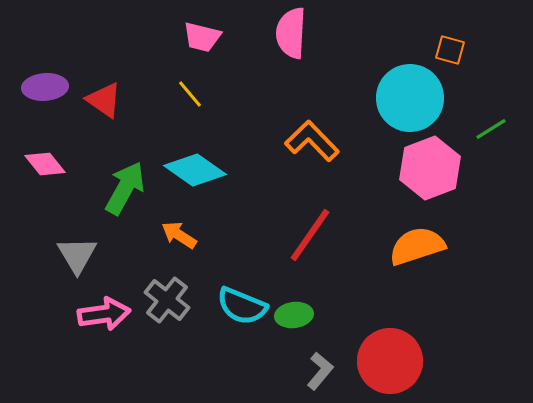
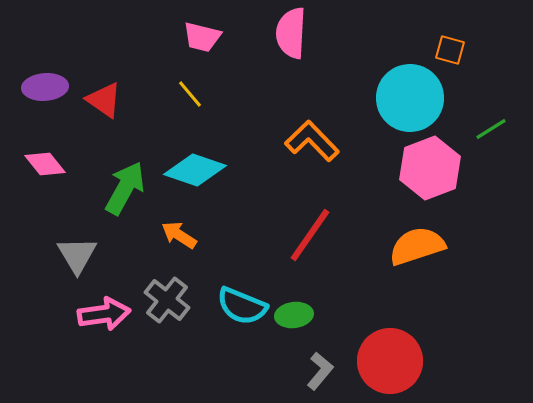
cyan diamond: rotated 16 degrees counterclockwise
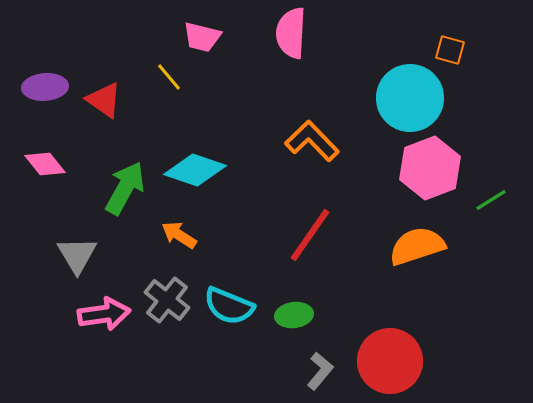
yellow line: moved 21 px left, 17 px up
green line: moved 71 px down
cyan semicircle: moved 13 px left
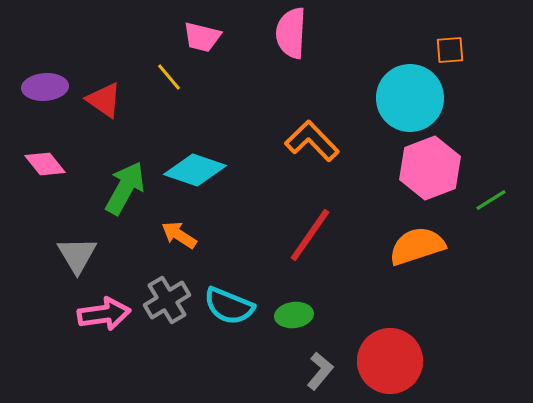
orange square: rotated 20 degrees counterclockwise
gray cross: rotated 21 degrees clockwise
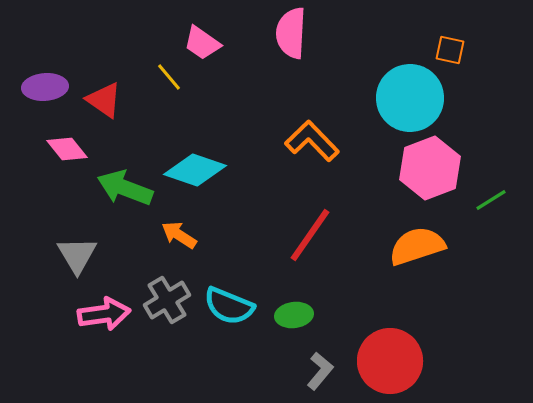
pink trapezoid: moved 6 px down; rotated 21 degrees clockwise
orange square: rotated 16 degrees clockwise
pink diamond: moved 22 px right, 15 px up
green arrow: rotated 98 degrees counterclockwise
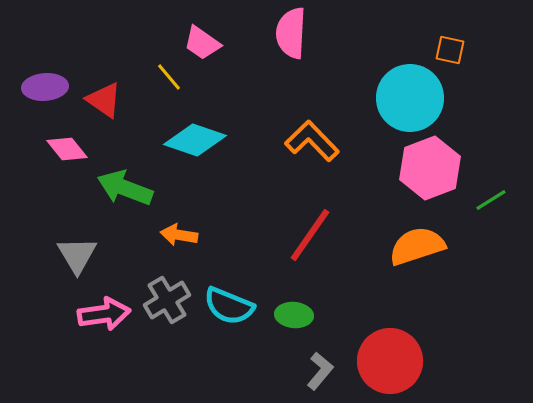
cyan diamond: moved 30 px up
orange arrow: rotated 24 degrees counterclockwise
green ellipse: rotated 12 degrees clockwise
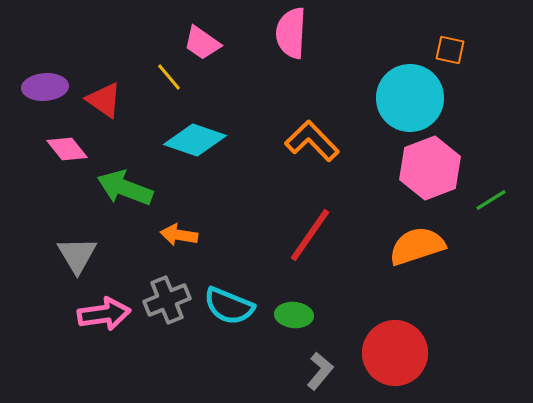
gray cross: rotated 9 degrees clockwise
red circle: moved 5 px right, 8 px up
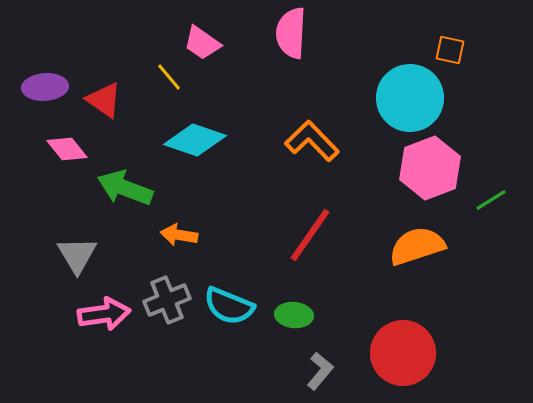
red circle: moved 8 px right
